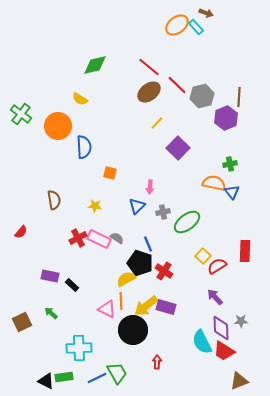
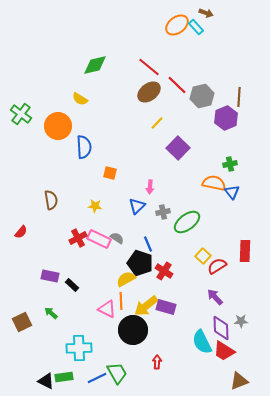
brown semicircle at (54, 200): moved 3 px left
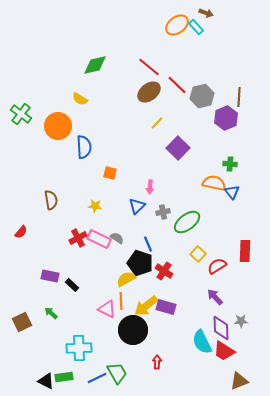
green cross at (230, 164): rotated 16 degrees clockwise
yellow square at (203, 256): moved 5 px left, 2 px up
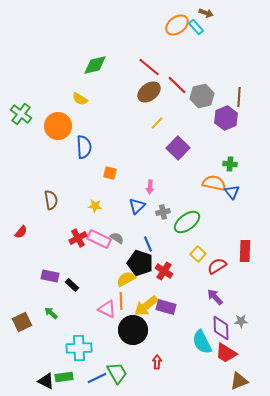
red trapezoid at (224, 351): moved 2 px right, 2 px down
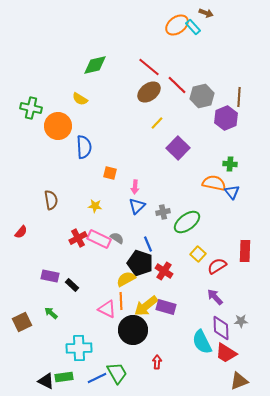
cyan rectangle at (196, 27): moved 3 px left
green cross at (21, 114): moved 10 px right, 6 px up; rotated 25 degrees counterclockwise
pink arrow at (150, 187): moved 15 px left
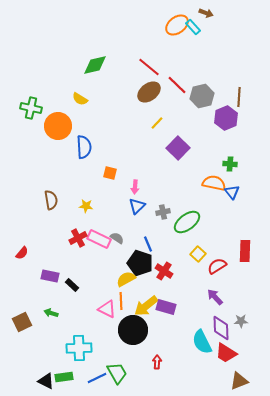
yellow star at (95, 206): moved 9 px left
red semicircle at (21, 232): moved 1 px right, 21 px down
green arrow at (51, 313): rotated 24 degrees counterclockwise
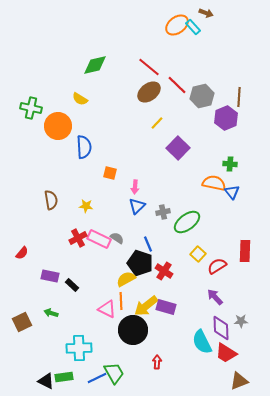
green trapezoid at (117, 373): moved 3 px left
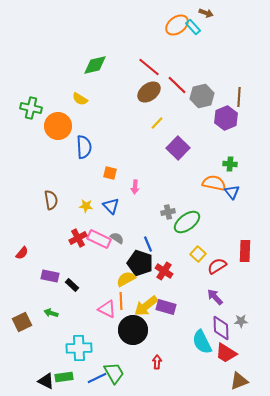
blue triangle at (137, 206): moved 26 px left; rotated 30 degrees counterclockwise
gray cross at (163, 212): moved 5 px right
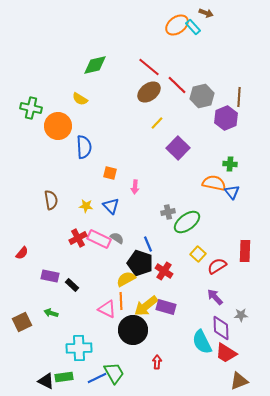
gray star at (241, 321): moved 6 px up
